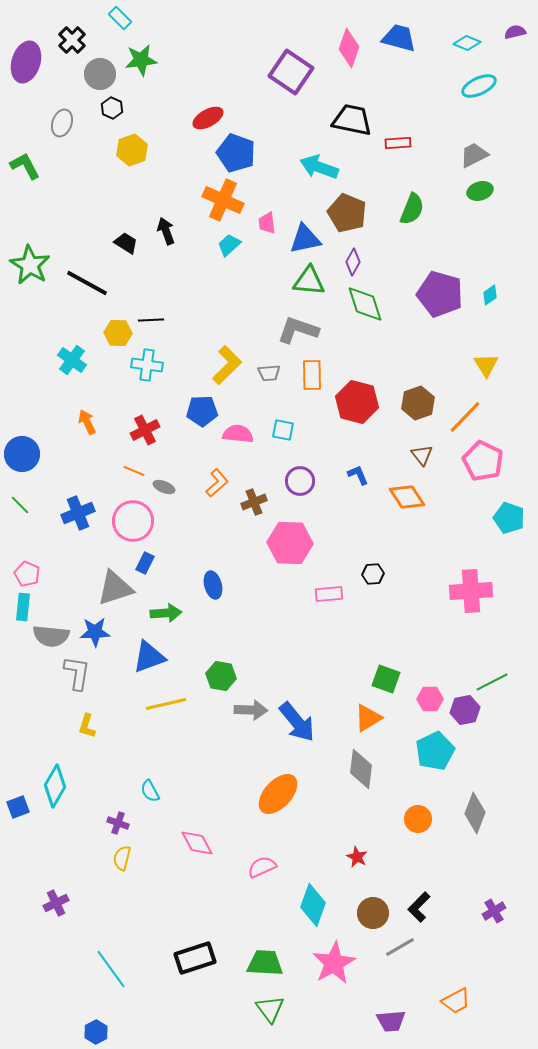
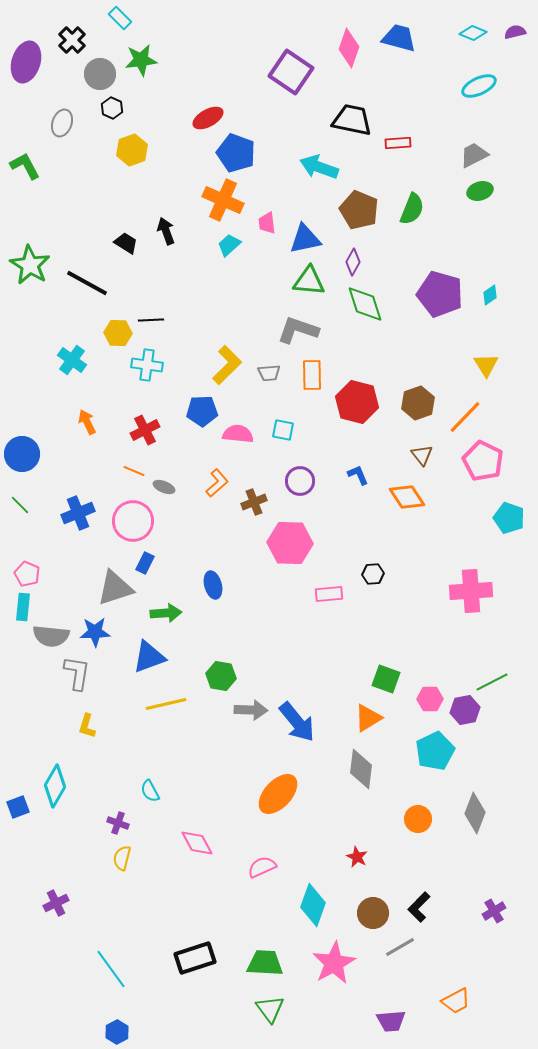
cyan diamond at (467, 43): moved 6 px right, 10 px up
brown pentagon at (347, 213): moved 12 px right, 3 px up
blue hexagon at (96, 1032): moved 21 px right
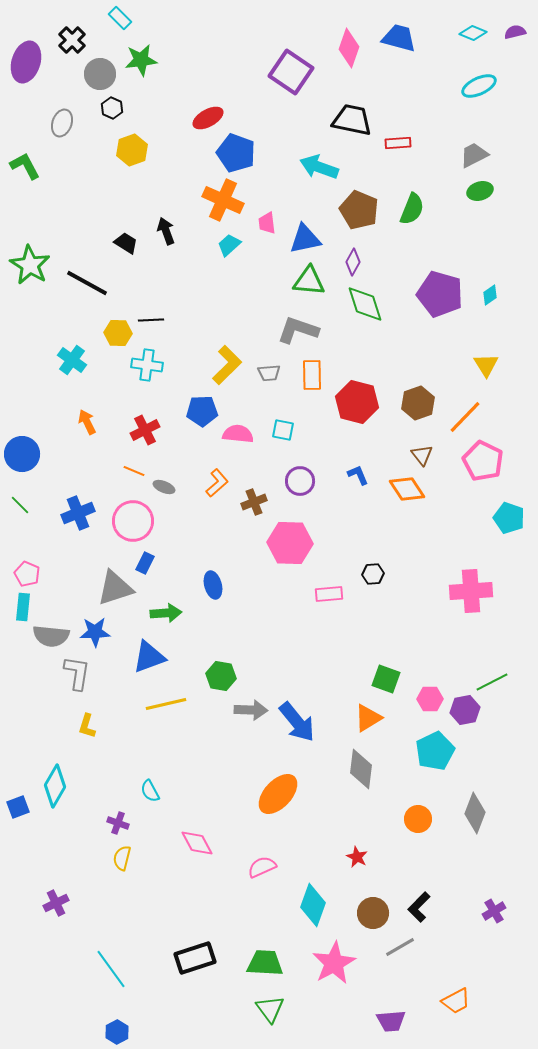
orange diamond at (407, 497): moved 8 px up
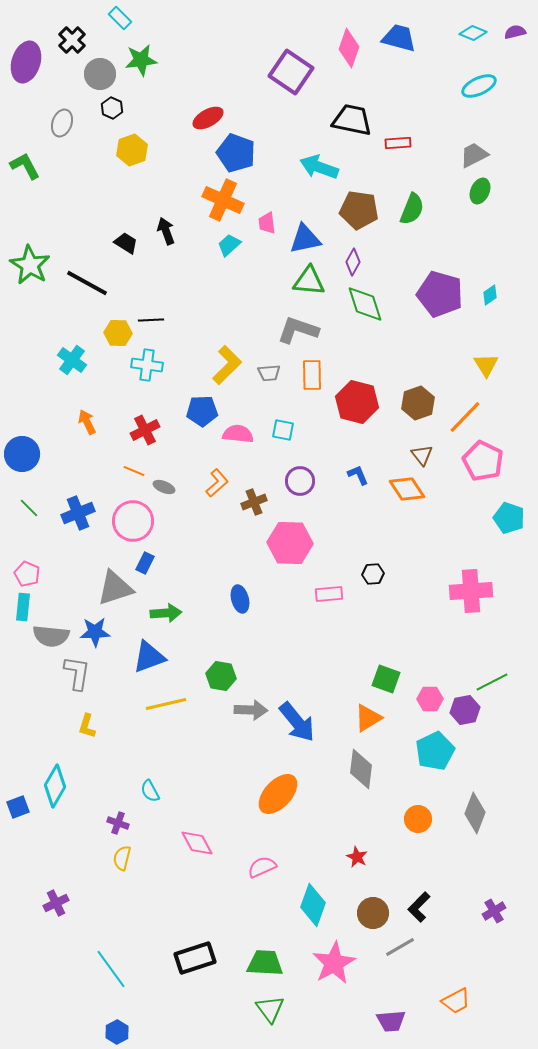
green ellipse at (480, 191): rotated 50 degrees counterclockwise
brown pentagon at (359, 210): rotated 15 degrees counterclockwise
green line at (20, 505): moved 9 px right, 3 px down
blue ellipse at (213, 585): moved 27 px right, 14 px down
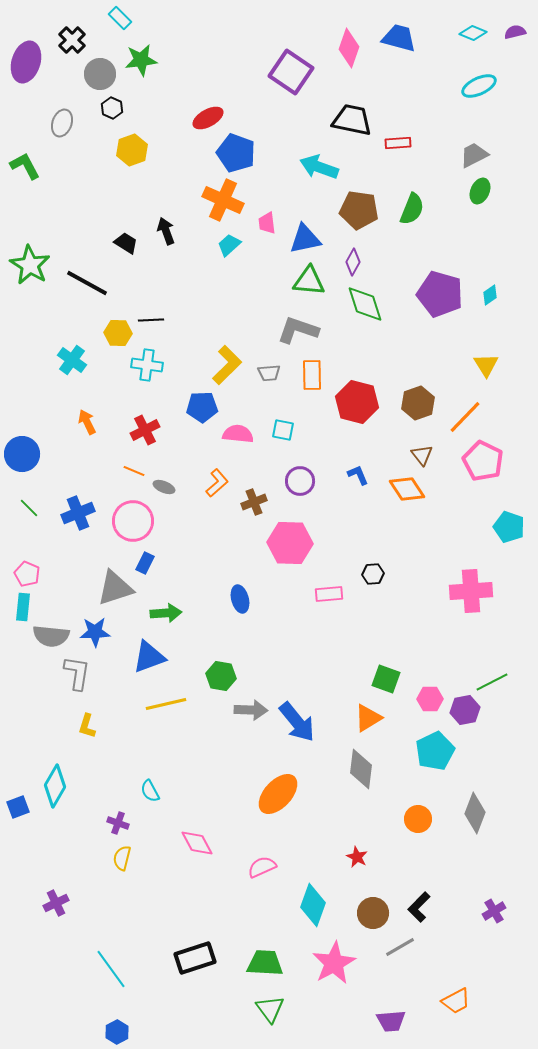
blue pentagon at (202, 411): moved 4 px up
cyan pentagon at (509, 518): moved 9 px down
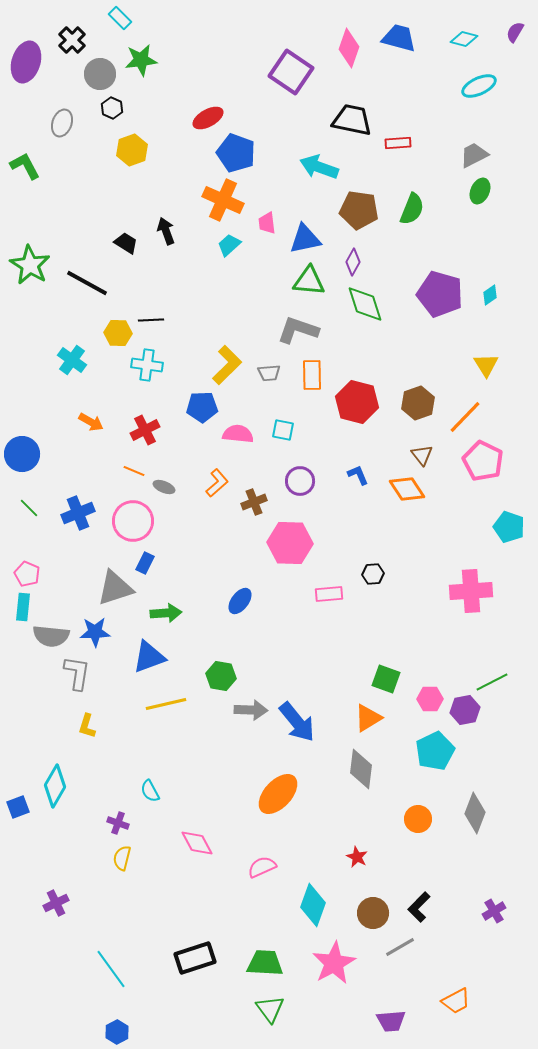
purple semicircle at (515, 32): rotated 45 degrees counterclockwise
cyan diamond at (473, 33): moved 9 px left, 6 px down; rotated 8 degrees counterclockwise
orange arrow at (87, 422): moved 4 px right; rotated 145 degrees clockwise
blue ellipse at (240, 599): moved 2 px down; rotated 52 degrees clockwise
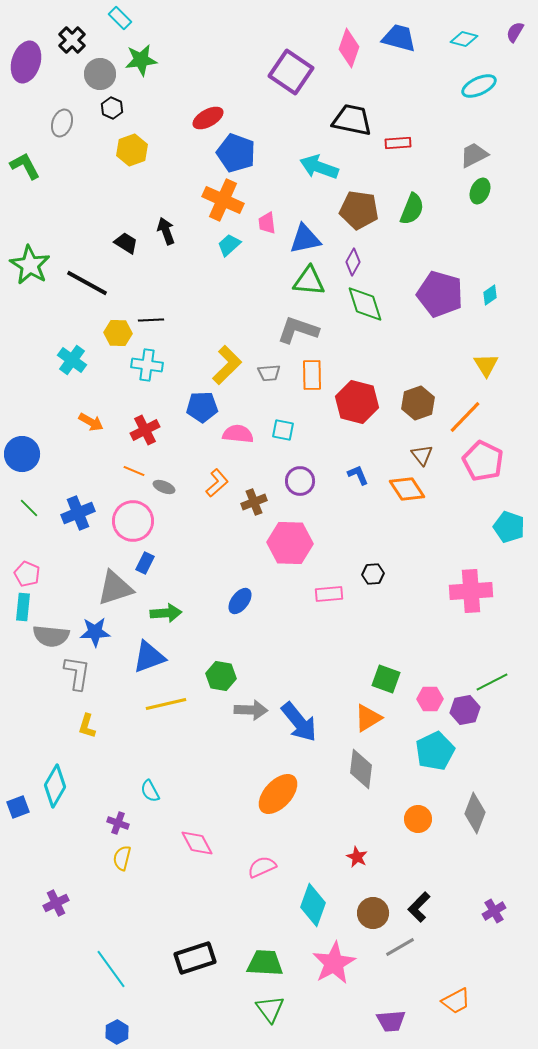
blue arrow at (297, 722): moved 2 px right
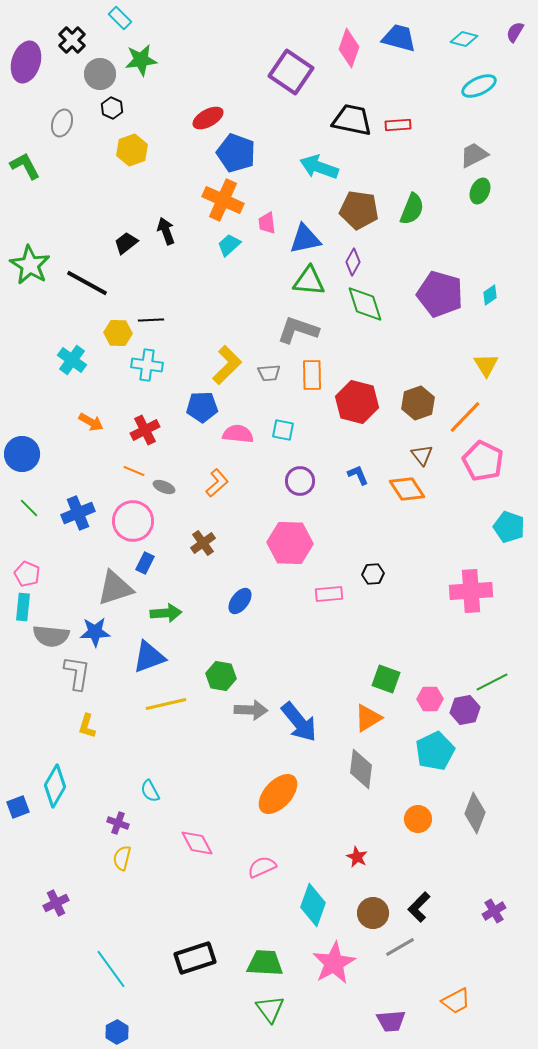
red rectangle at (398, 143): moved 18 px up
black trapezoid at (126, 243): rotated 70 degrees counterclockwise
brown cross at (254, 502): moved 51 px left, 41 px down; rotated 15 degrees counterclockwise
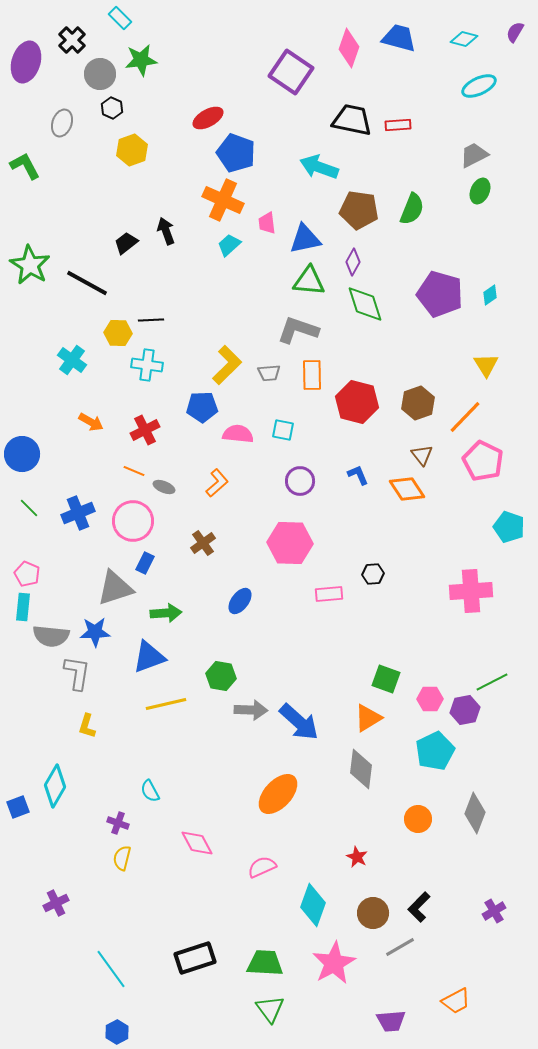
blue arrow at (299, 722): rotated 9 degrees counterclockwise
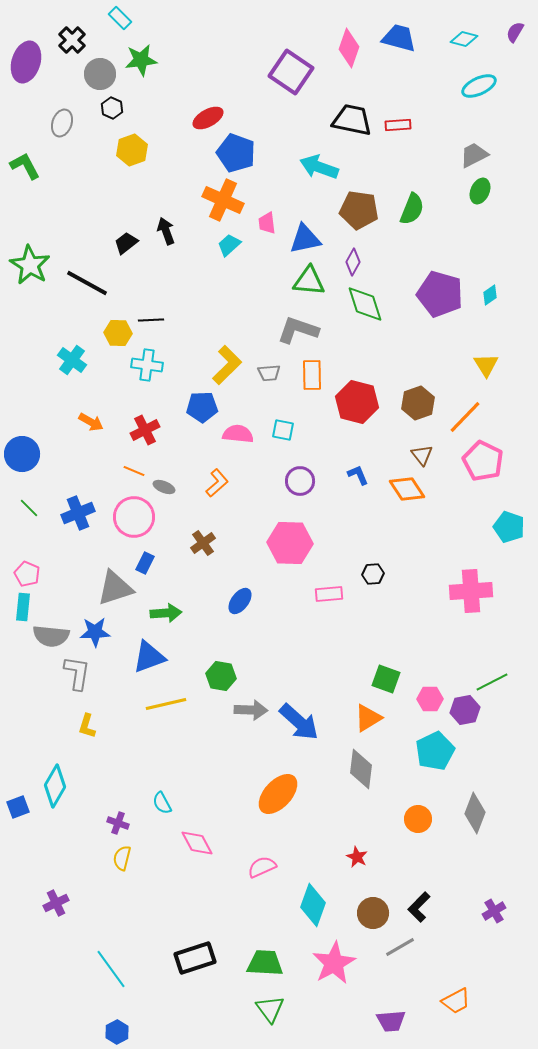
pink circle at (133, 521): moved 1 px right, 4 px up
cyan semicircle at (150, 791): moved 12 px right, 12 px down
